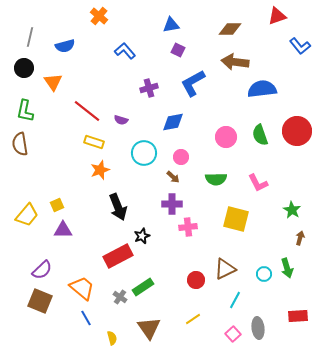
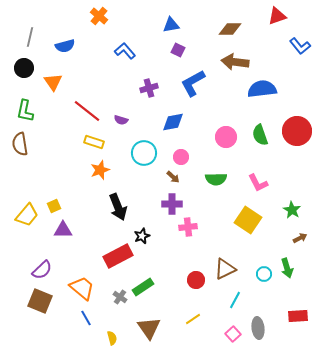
yellow square at (57, 205): moved 3 px left, 1 px down
yellow square at (236, 219): moved 12 px right, 1 px down; rotated 20 degrees clockwise
brown arrow at (300, 238): rotated 48 degrees clockwise
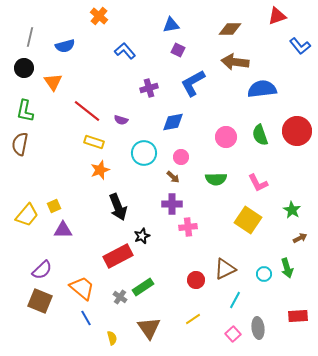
brown semicircle at (20, 144): rotated 20 degrees clockwise
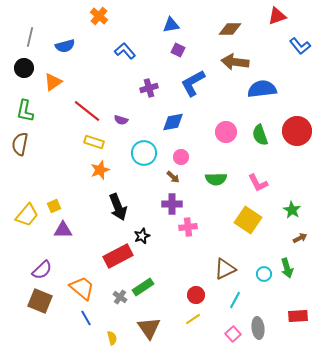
orange triangle at (53, 82): rotated 30 degrees clockwise
pink circle at (226, 137): moved 5 px up
red circle at (196, 280): moved 15 px down
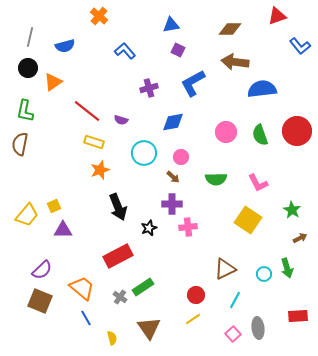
black circle at (24, 68): moved 4 px right
black star at (142, 236): moved 7 px right, 8 px up
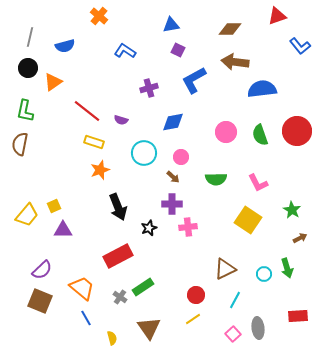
blue L-shape at (125, 51): rotated 15 degrees counterclockwise
blue L-shape at (193, 83): moved 1 px right, 3 px up
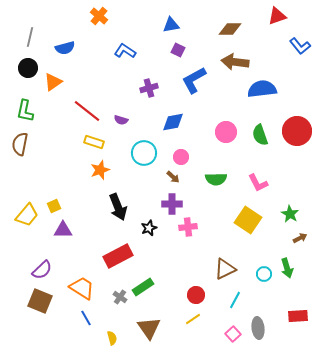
blue semicircle at (65, 46): moved 2 px down
green star at (292, 210): moved 2 px left, 4 px down
orange trapezoid at (82, 288): rotated 8 degrees counterclockwise
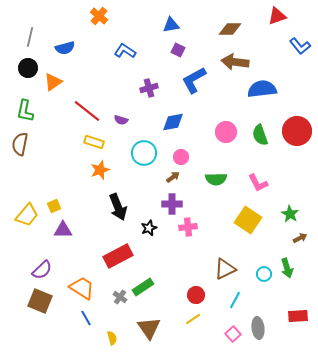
brown arrow at (173, 177): rotated 80 degrees counterclockwise
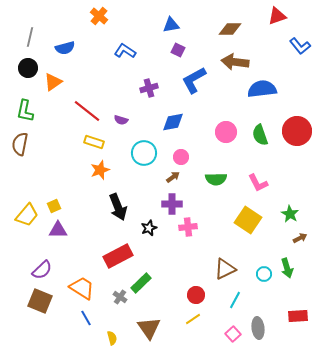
purple triangle at (63, 230): moved 5 px left
green rectangle at (143, 287): moved 2 px left, 4 px up; rotated 10 degrees counterclockwise
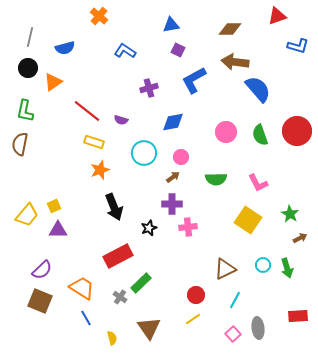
blue L-shape at (300, 46): moved 2 px left; rotated 35 degrees counterclockwise
blue semicircle at (262, 89): moved 4 px left; rotated 56 degrees clockwise
black arrow at (118, 207): moved 4 px left
cyan circle at (264, 274): moved 1 px left, 9 px up
